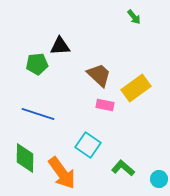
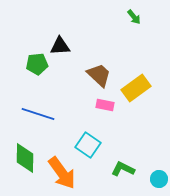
green L-shape: moved 1 px down; rotated 15 degrees counterclockwise
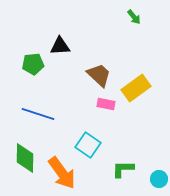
green pentagon: moved 4 px left
pink rectangle: moved 1 px right, 1 px up
green L-shape: rotated 25 degrees counterclockwise
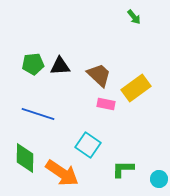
black triangle: moved 20 px down
orange arrow: rotated 20 degrees counterclockwise
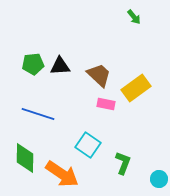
green L-shape: moved 6 px up; rotated 110 degrees clockwise
orange arrow: moved 1 px down
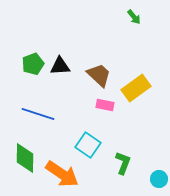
green pentagon: rotated 15 degrees counterclockwise
pink rectangle: moved 1 px left, 1 px down
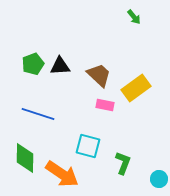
cyan square: moved 1 px down; rotated 20 degrees counterclockwise
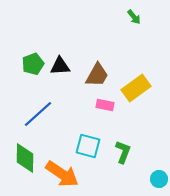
brown trapezoid: moved 2 px left; rotated 76 degrees clockwise
blue line: rotated 60 degrees counterclockwise
green L-shape: moved 11 px up
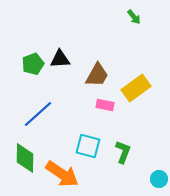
black triangle: moved 7 px up
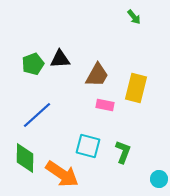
yellow rectangle: rotated 40 degrees counterclockwise
blue line: moved 1 px left, 1 px down
